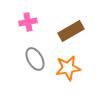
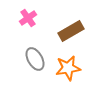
pink cross: moved 4 px up; rotated 24 degrees counterclockwise
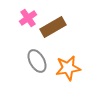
brown rectangle: moved 18 px left, 4 px up
gray ellipse: moved 2 px right, 2 px down
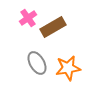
gray ellipse: moved 2 px down
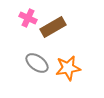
pink cross: rotated 30 degrees counterclockwise
gray ellipse: rotated 25 degrees counterclockwise
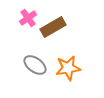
pink cross: rotated 30 degrees clockwise
gray ellipse: moved 2 px left, 2 px down
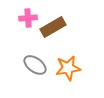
pink cross: rotated 30 degrees clockwise
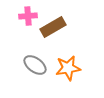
pink cross: moved 2 px up
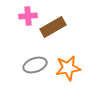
gray ellipse: rotated 55 degrees counterclockwise
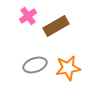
pink cross: rotated 30 degrees counterclockwise
brown rectangle: moved 3 px right, 1 px up
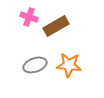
pink cross: moved 1 px right, 1 px down; rotated 36 degrees counterclockwise
orange star: moved 1 px right, 3 px up; rotated 15 degrees clockwise
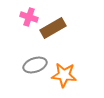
brown rectangle: moved 3 px left, 2 px down
orange star: moved 5 px left, 10 px down
